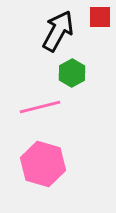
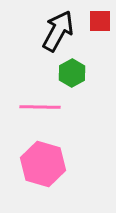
red square: moved 4 px down
pink line: rotated 15 degrees clockwise
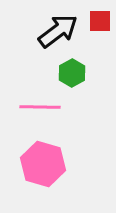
black arrow: rotated 24 degrees clockwise
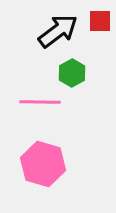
pink line: moved 5 px up
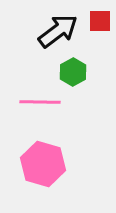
green hexagon: moved 1 px right, 1 px up
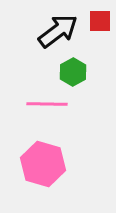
pink line: moved 7 px right, 2 px down
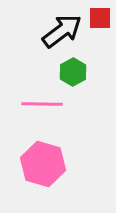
red square: moved 3 px up
black arrow: moved 4 px right
pink line: moved 5 px left
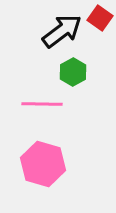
red square: rotated 35 degrees clockwise
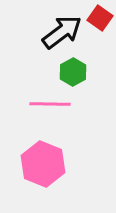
black arrow: moved 1 px down
pink line: moved 8 px right
pink hexagon: rotated 6 degrees clockwise
